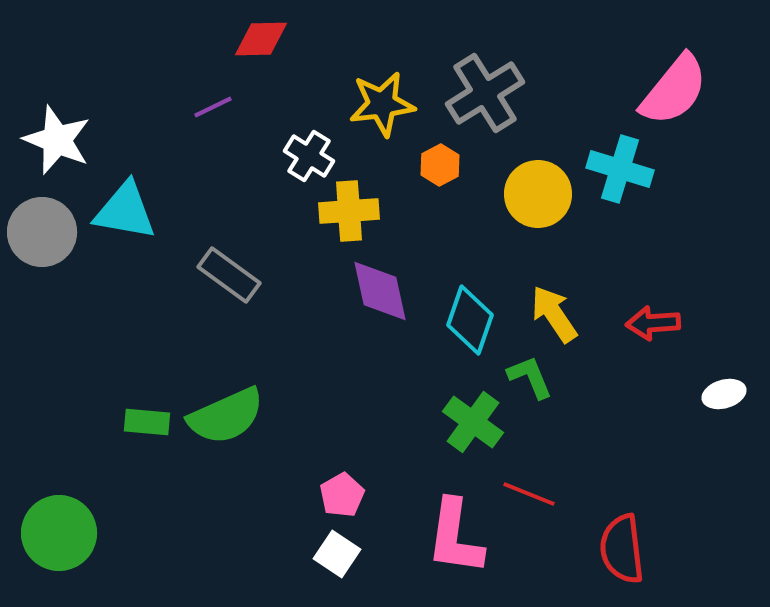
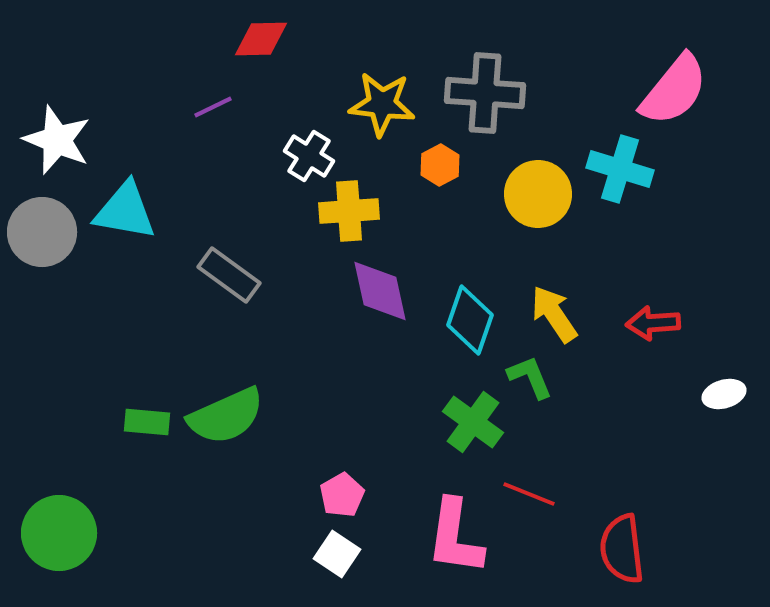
gray cross: rotated 36 degrees clockwise
yellow star: rotated 14 degrees clockwise
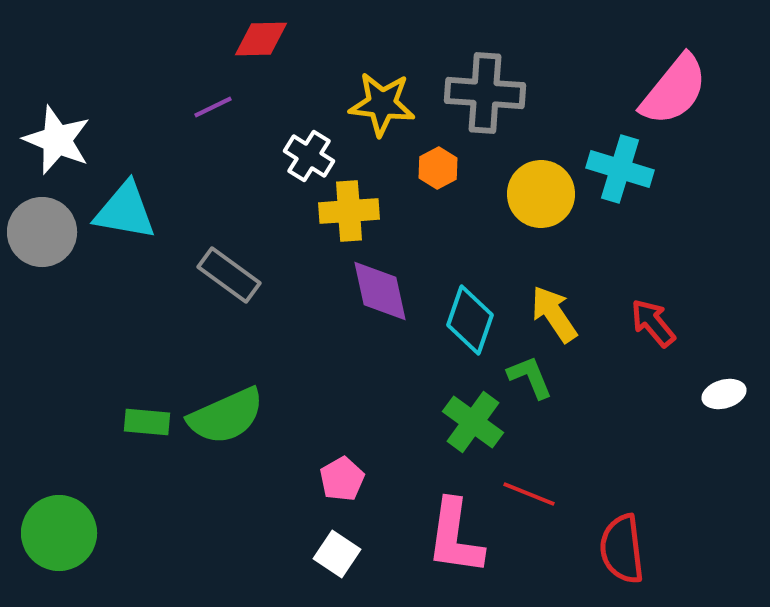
orange hexagon: moved 2 px left, 3 px down
yellow circle: moved 3 px right
red arrow: rotated 54 degrees clockwise
pink pentagon: moved 16 px up
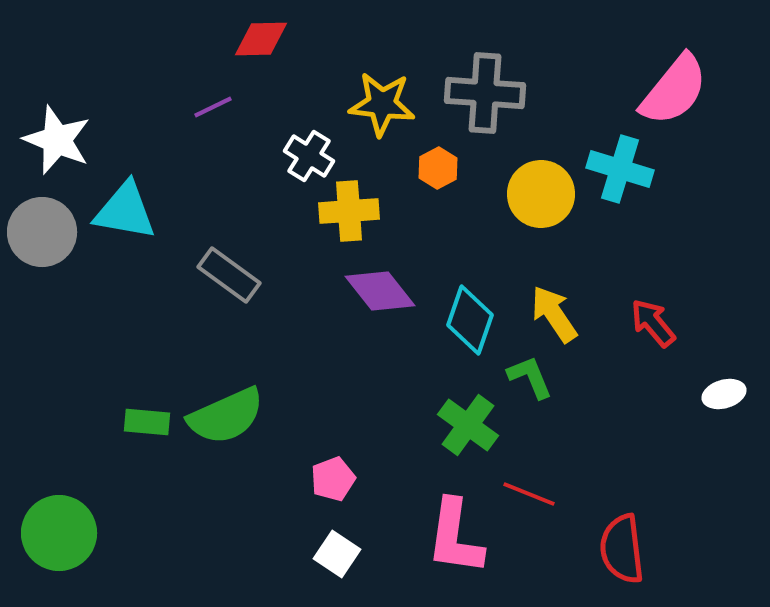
purple diamond: rotated 26 degrees counterclockwise
green cross: moved 5 px left, 3 px down
pink pentagon: moved 9 px left; rotated 9 degrees clockwise
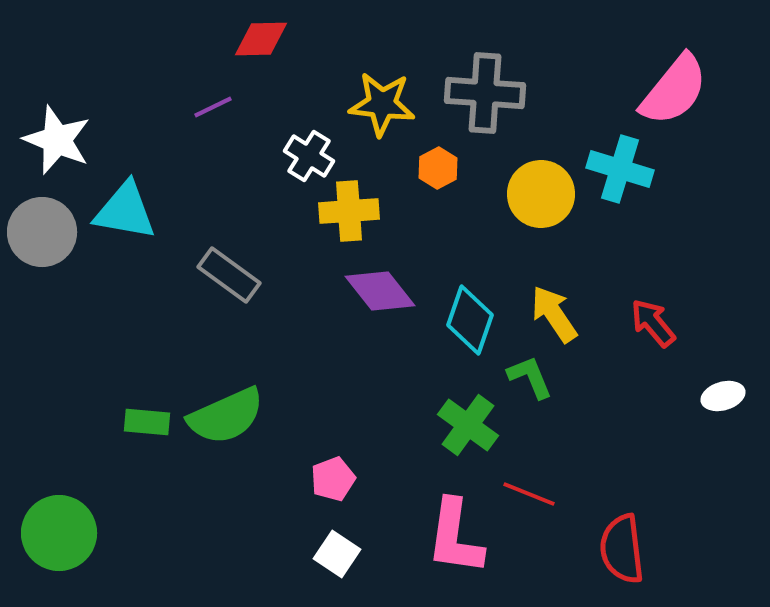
white ellipse: moved 1 px left, 2 px down
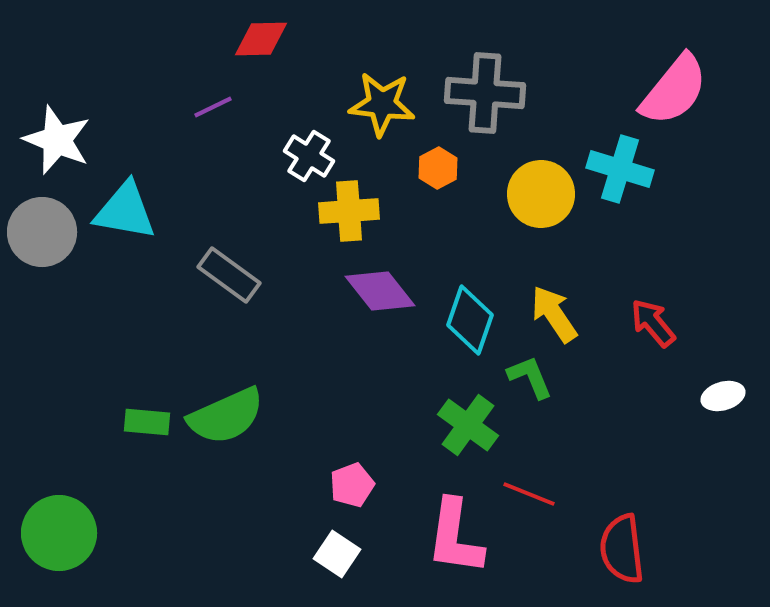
pink pentagon: moved 19 px right, 6 px down
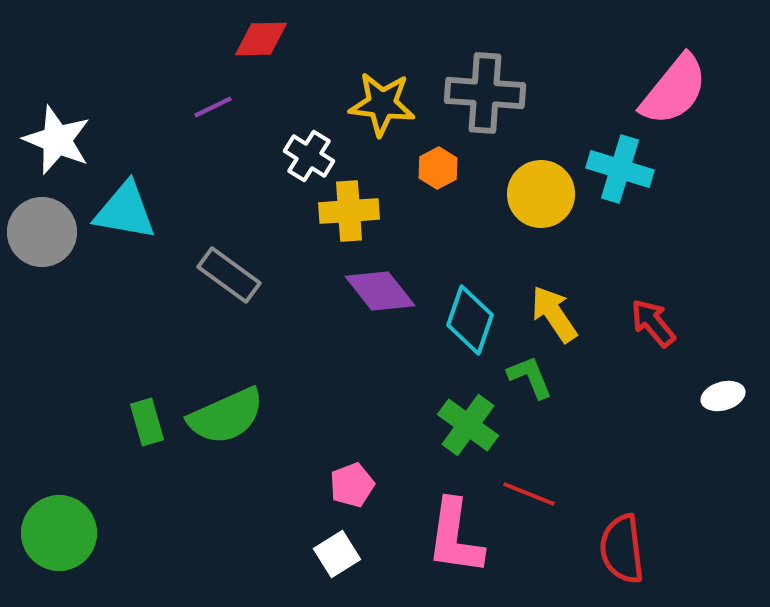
green rectangle: rotated 69 degrees clockwise
white square: rotated 24 degrees clockwise
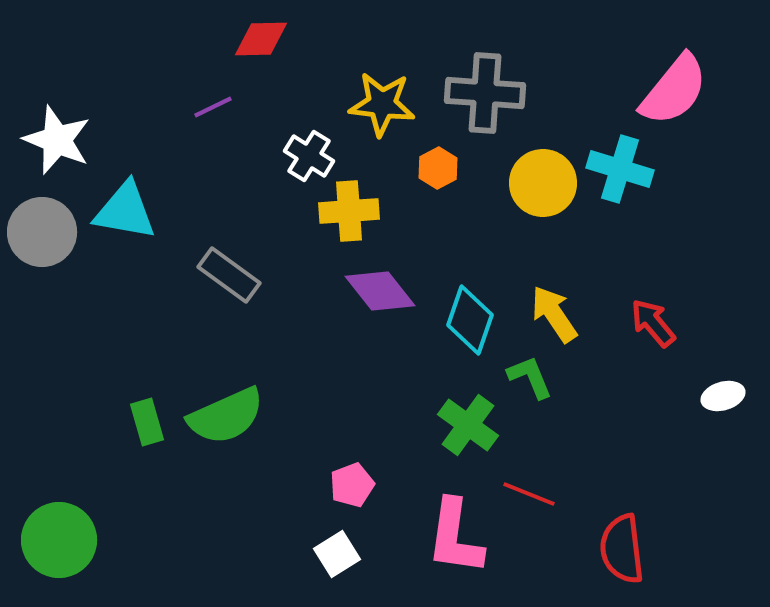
yellow circle: moved 2 px right, 11 px up
green circle: moved 7 px down
